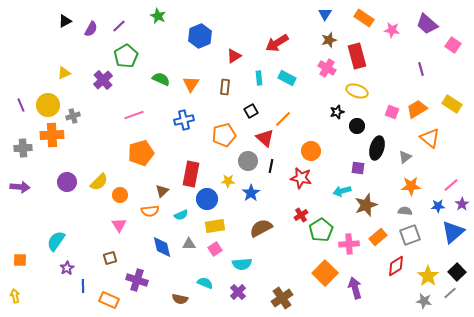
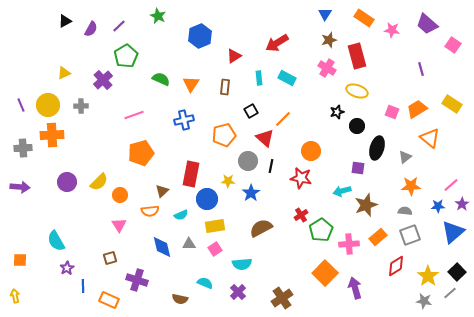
gray cross at (73, 116): moved 8 px right, 10 px up; rotated 16 degrees clockwise
cyan semicircle at (56, 241): rotated 65 degrees counterclockwise
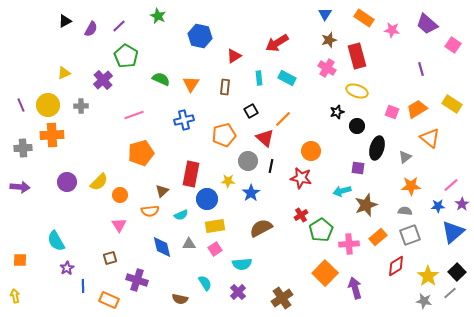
blue hexagon at (200, 36): rotated 25 degrees counterclockwise
green pentagon at (126, 56): rotated 10 degrees counterclockwise
cyan semicircle at (205, 283): rotated 35 degrees clockwise
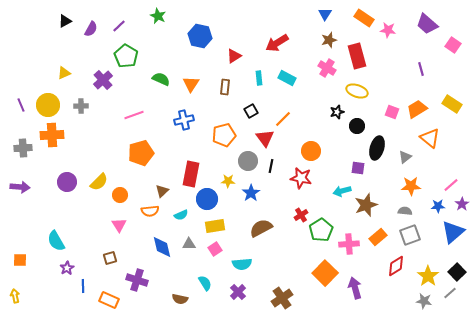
pink star at (392, 30): moved 4 px left
red triangle at (265, 138): rotated 12 degrees clockwise
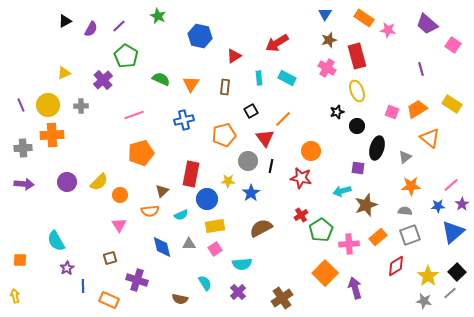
yellow ellipse at (357, 91): rotated 50 degrees clockwise
purple arrow at (20, 187): moved 4 px right, 3 px up
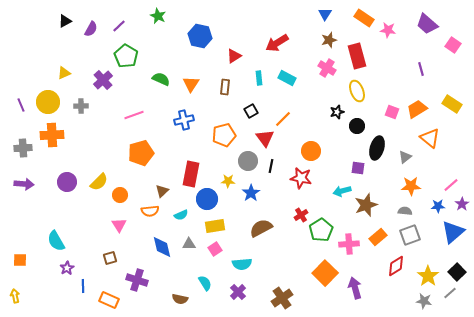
yellow circle at (48, 105): moved 3 px up
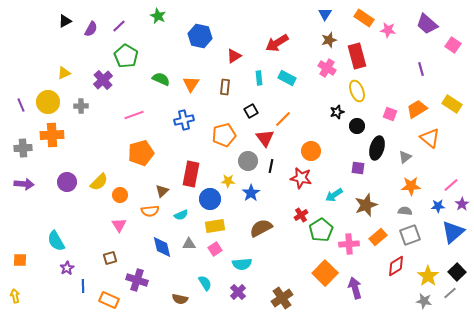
pink square at (392, 112): moved 2 px left, 2 px down
cyan arrow at (342, 191): moved 8 px left, 4 px down; rotated 18 degrees counterclockwise
blue circle at (207, 199): moved 3 px right
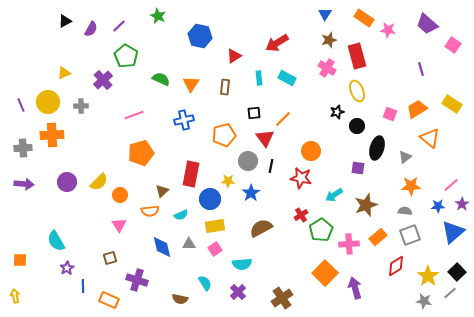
black square at (251, 111): moved 3 px right, 2 px down; rotated 24 degrees clockwise
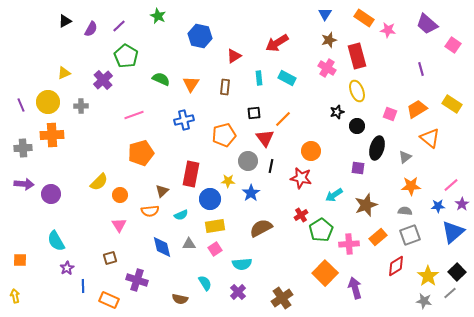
purple circle at (67, 182): moved 16 px left, 12 px down
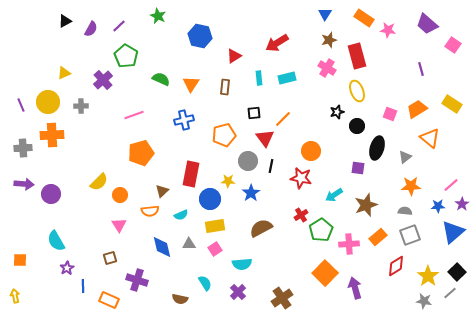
cyan rectangle at (287, 78): rotated 42 degrees counterclockwise
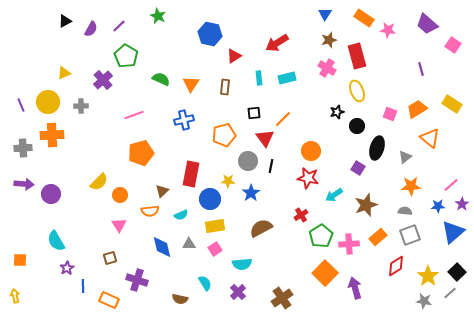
blue hexagon at (200, 36): moved 10 px right, 2 px up
purple square at (358, 168): rotated 24 degrees clockwise
red star at (301, 178): moved 7 px right
green pentagon at (321, 230): moved 6 px down
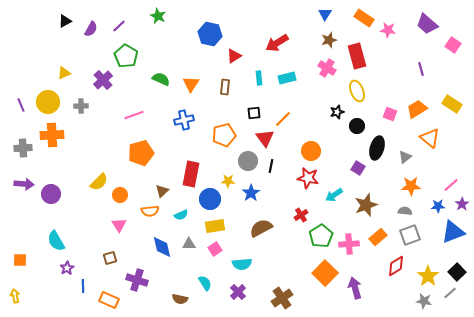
blue triangle at (453, 232): rotated 20 degrees clockwise
